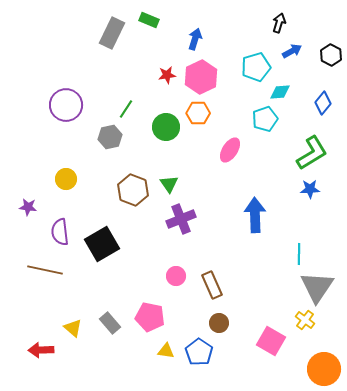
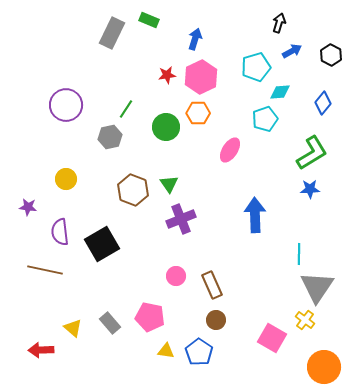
brown circle at (219, 323): moved 3 px left, 3 px up
pink square at (271, 341): moved 1 px right, 3 px up
orange circle at (324, 369): moved 2 px up
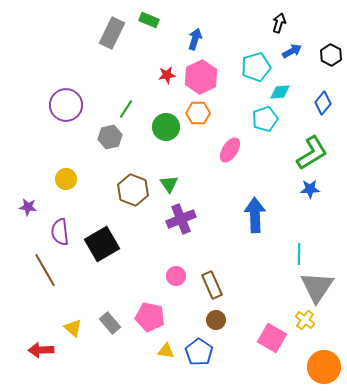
brown line at (45, 270): rotated 48 degrees clockwise
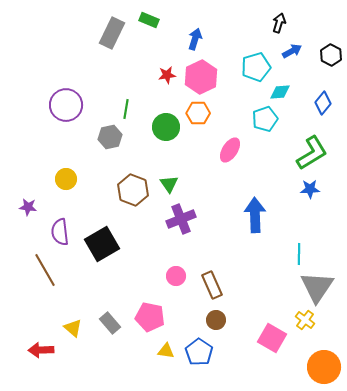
green line at (126, 109): rotated 24 degrees counterclockwise
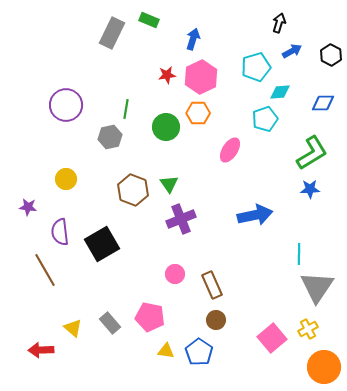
blue arrow at (195, 39): moved 2 px left
blue diamond at (323, 103): rotated 50 degrees clockwise
blue arrow at (255, 215): rotated 80 degrees clockwise
pink circle at (176, 276): moved 1 px left, 2 px up
yellow cross at (305, 320): moved 3 px right, 9 px down; rotated 24 degrees clockwise
pink square at (272, 338): rotated 20 degrees clockwise
